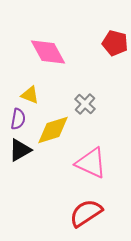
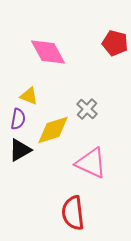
yellow triangle: moved 1 px left, 1 px down
gray cross: moved 2 px right, 5 px down
red semicircle: moved 13 px left; rotated 64 degrees counterclockwise
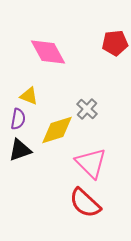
red pentagon: rotated 20 degrees counterclockwise
yellow diamond: moved 4 px right
black triangle: rotated 10 degrees clockwise
pink triangle: rotated 20 degrees clockwise
red semicircle: moved 12 px right, 10 px up; rotated 40 degrees counterclockwise
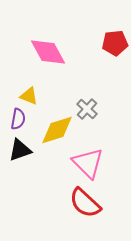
pink triangle: moved 3 px left
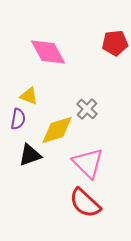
black triangle: moved 10 px right, 5 px down
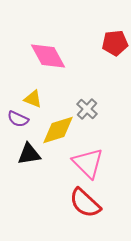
pink diamond: moved 4 px down
yellow triangle: moved 4 px right, 3 px down
purple semicircle: rotated 105 degrees clockwise
yellow diamond: moved 1 px right
black triangle: moved 1 px left, 1 px up; rotated 10 degrees clockwise
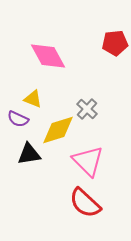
pink triangle: moved 2 px up
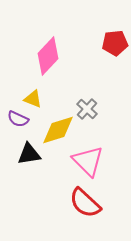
pink diamond: rotated 72 degrees clockwise
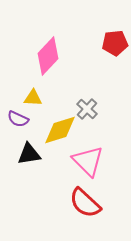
yellow triangle: moved 1 px up; rotated 18 degrees counterclockwise
yellow diamond: moved 2 px right
